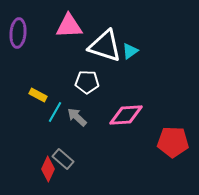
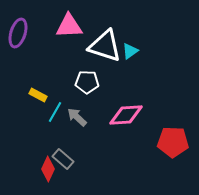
purple ellipse: rotated 12 degrees clockwise
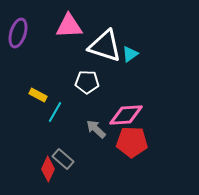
cyan triangle: moved 3 px down
gray arrow: moved 19 px right, 12 px down
red pentagon: moved 41 px left
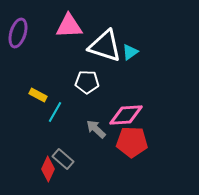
cyan triangle: moved 2 px up
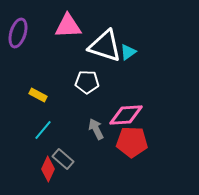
pink triangle: moved 1 px left
cyan triangle: moved 2 px left
cyan line: moved 12 px left, 18 px down; rotated 10 degrees clockwise
gray arrow: rotated 20 degrees clockwise
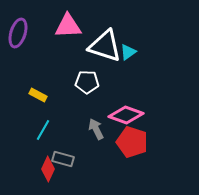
pink diamond: rotated 24 degrees clockwise
cyan line: rotated 10 degrees counterclockwise
red pentagon: rotated 16 degrees clockwise
gray rectangle: rotated 25 degrees counterclockwise
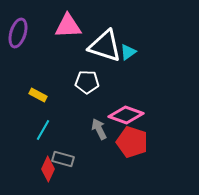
gray arrow: moved 3 px right
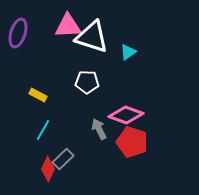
white triangle: moved 13 px left, 9 px up
gray rectangle: rotated 60 degrees counterclockwise
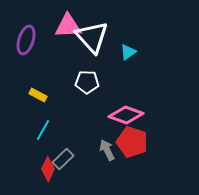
purple ellipse: moved 8 px right, 7 px down
white triangle: rotated 30 degrees clockwise
gray arrow: moved 8 px right, 21 px down
